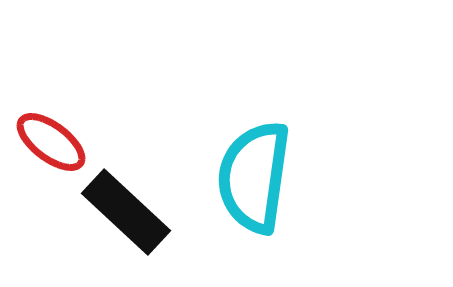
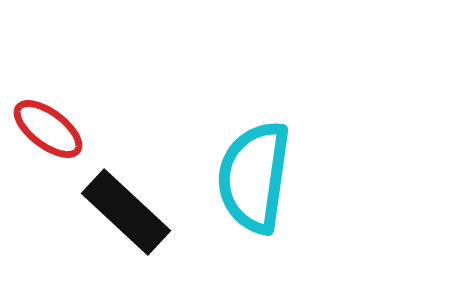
red ellipse: moved 3 px left, 13 px up
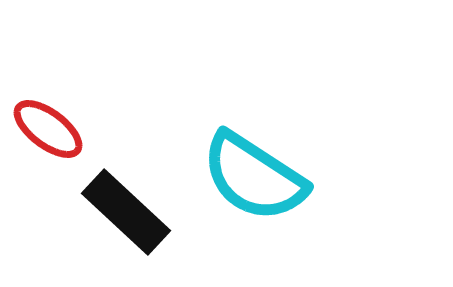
cyan semicircle: rotated 65 degrees counterclockwise
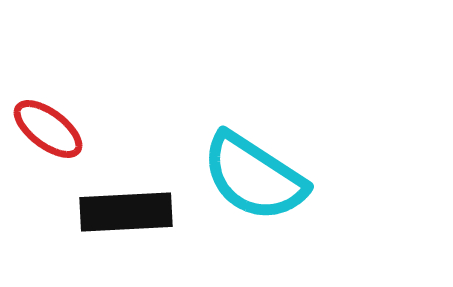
black rectangle: rotated 46 degrees counterclockwise
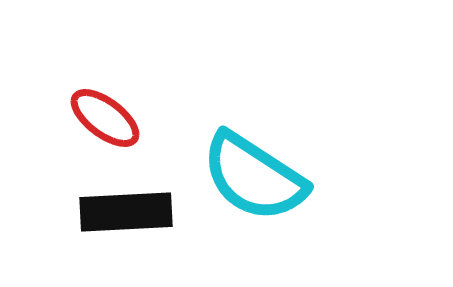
red ellipse: moved 57 px right, 11 px up
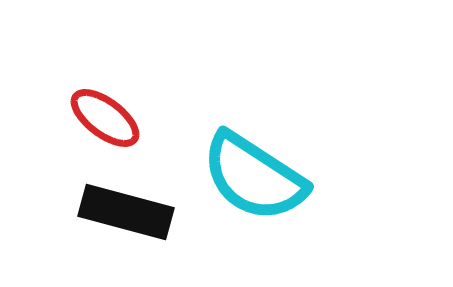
black rectangle: rotated 18 degrees clockwise
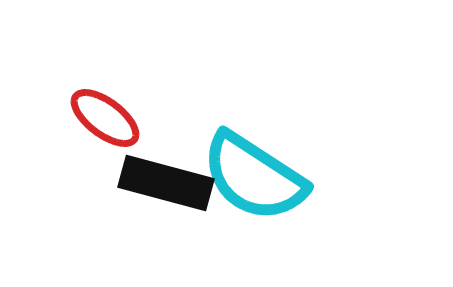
black rectangle: moved 40 px right, 29 px up
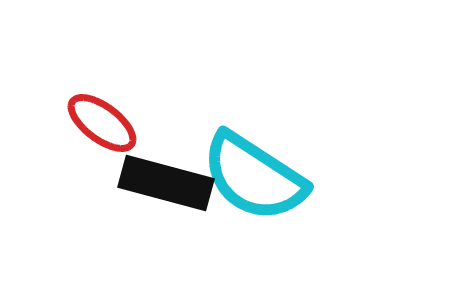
red ellipse: moved 3 px left, 5 px down
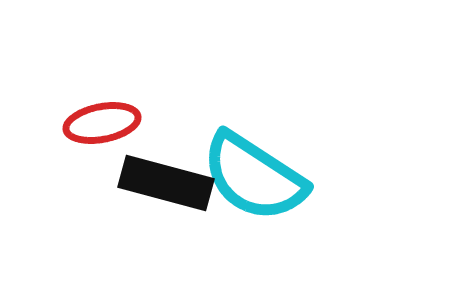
red ellipse: rotated 48 degrees counterclockwise
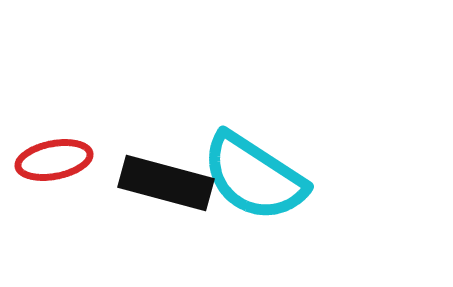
red ellipse: moved 48 px left, 37 px down
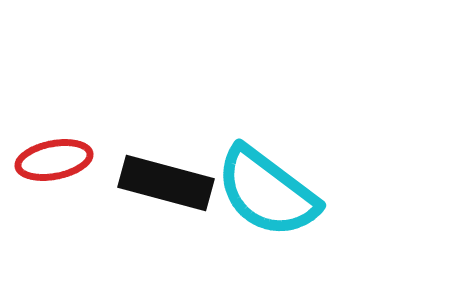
cyan semicircle: moved 13 px right, 15 px down; rotated 4 degrees clockwise
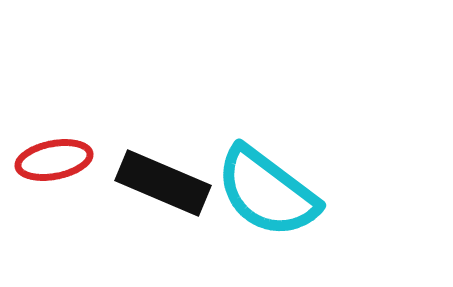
black rectangle: moved 3 px left; rotated 8 degrees clockwise
